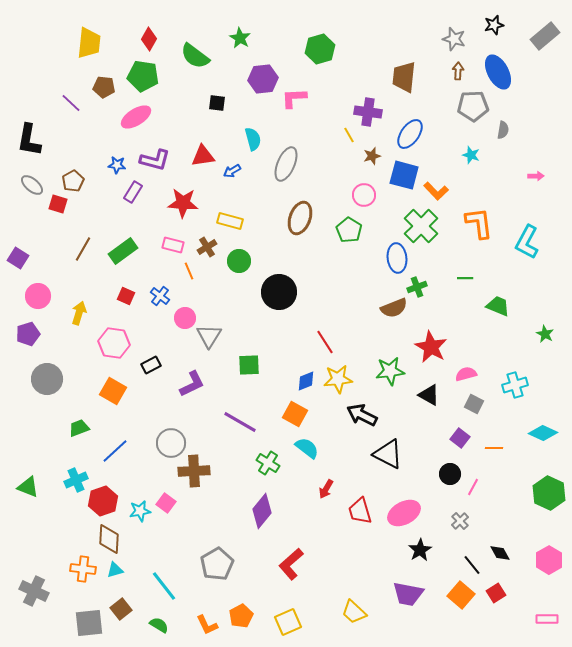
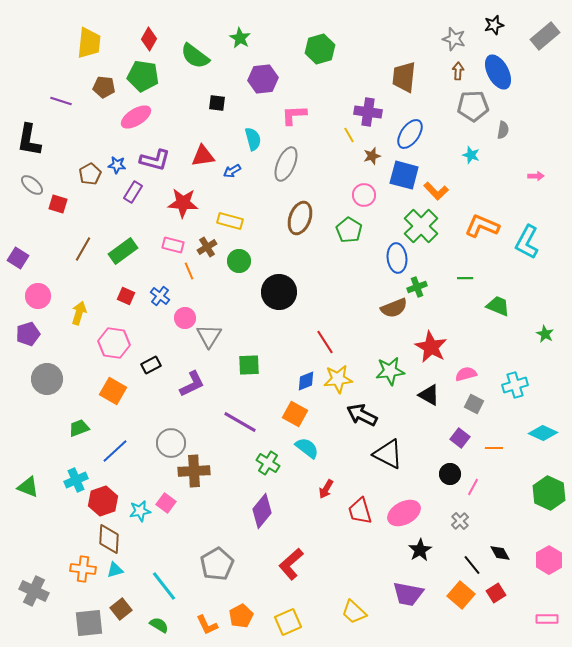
pink L-shape at (294, 98): moved 17 px down
purple line at (71, 103): moved 10 px left, 2 px up; rotated 25 degrees counterclockwise
brown pentagon at (73, 181): moved 17 px right, 7 px up
orange L-shape at (479, 223): moved 3 px right, 3 px down; rotated 60 degrees counterclockwise
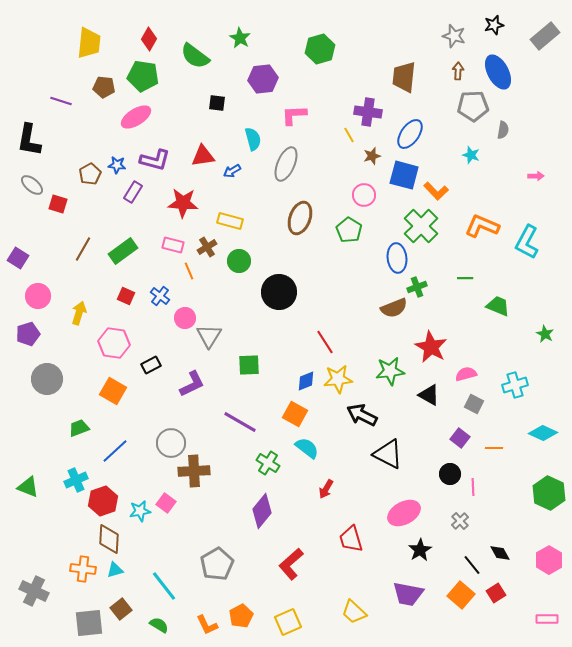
gray star at (454, 39): moved 3 px up
pink line at (473, 487): rotated 30 degrees counterclockwise
red trapezoid at (360, 511): moved 9 px left, 28 px down
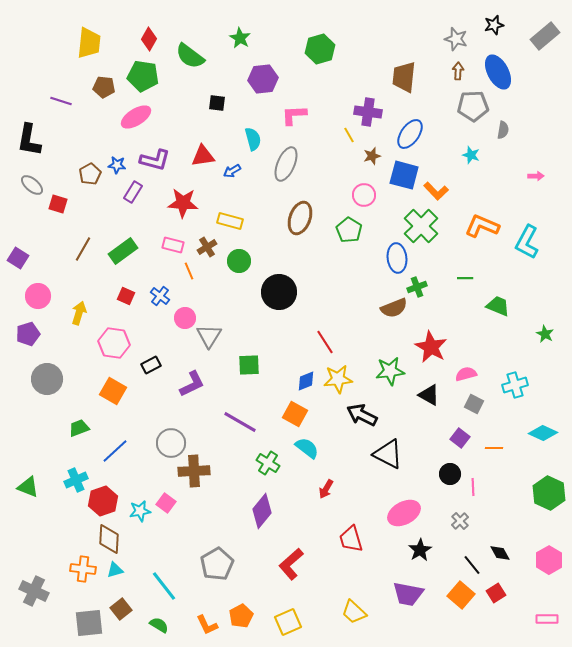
gray star at (454, 36): moved 2 px right, 3 px down
green semicircle at (195, 56): moved 5 px left
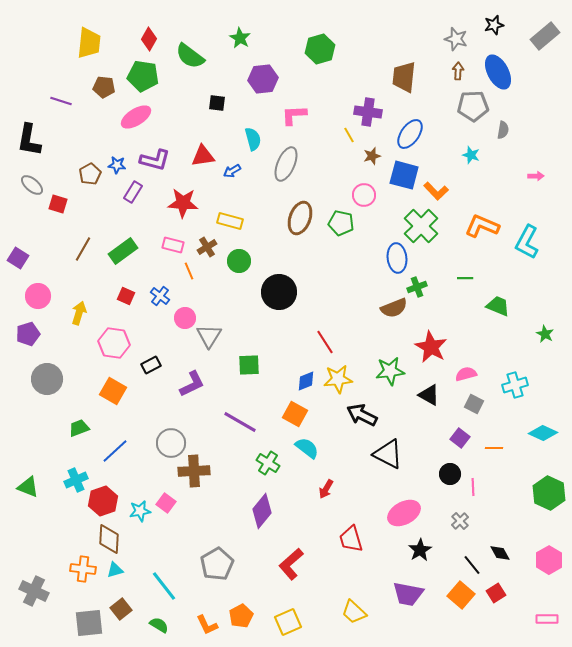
green pentagon at (349, 230): moved 8 px left, 7 px up; rotated 20 degrees counterclockwise
